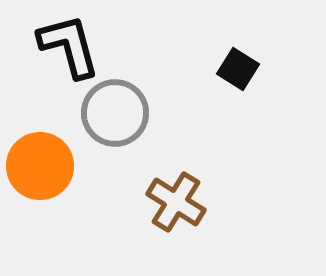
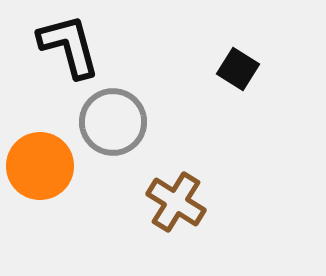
gray circle: moved 2 px left, 9 px down
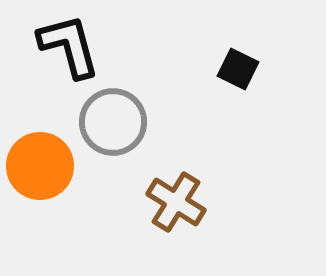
black square: rotated 6 degrees counterclockwise
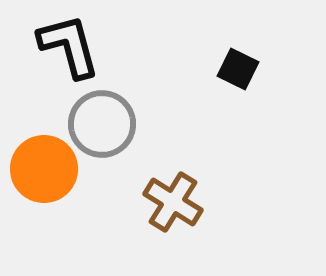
gray circle: moved 11 px left, 2 px down
orange circle: moved 4 px right, 3 px down
brown cross: moved 3 px left
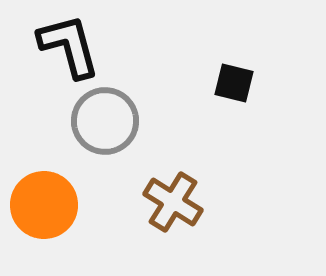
black square: moved 4 px left, 14 px down; rotated 12 degrees counterclockwise
gray circle: moved 3 px right, 3 px up
orange circle: moved 36 px down
